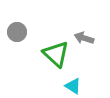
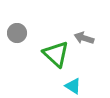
gray circle: moved 1 px down
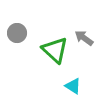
gray arrow: rotated 18 degrees clockwise
green triangle: moved 1 px left, 4 px up
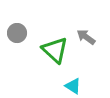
gray arrow: moved 2 px right, 1 px up
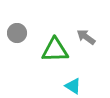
green triangle: rotated 44 degrees counterclockwise
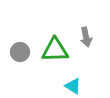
gray circle: moved 3 px right, 19 px down
gray arrow: rotated 138 degrees counterclockwise
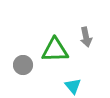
gray circle: moved 3 px right, 13 px down
cyan triangle: rotated 18 degrees clockwise
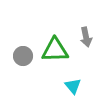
gray circle: moved 9 px up
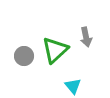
green triangle: rotated 40 degrees counterclockwise
gray circle: moved 1 px right
